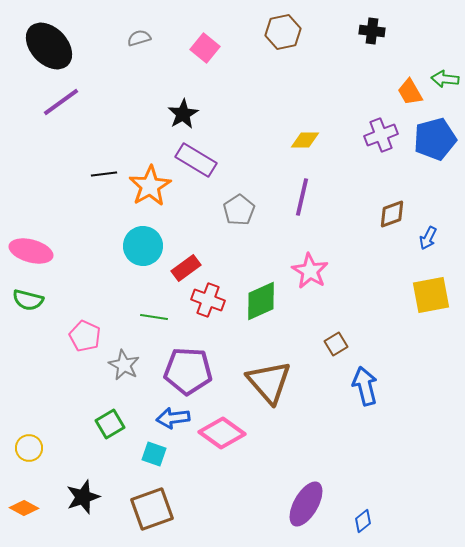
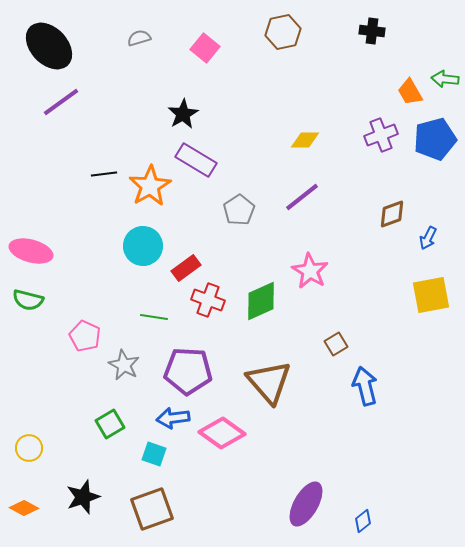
purple line at (302, 197): rotated 39 degrees clockwise
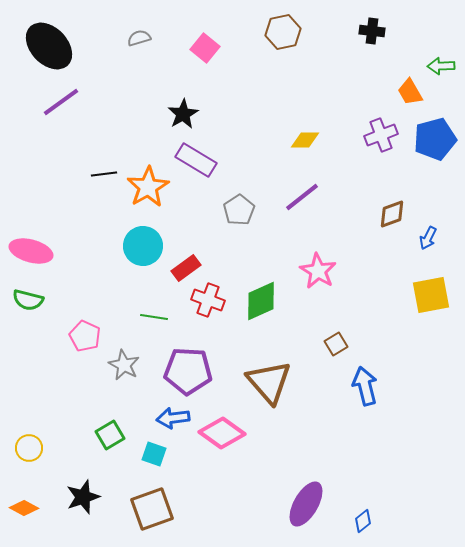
green arrow at (445, 79): moved 4 px left, 13 px up; rotated 8 degrees counterclockwise
orange star at (150, 186): moved 2 px left, 1 px down
pink star at (310, 271): moved 8 px right
green square at (110, 424): moved 11 px down
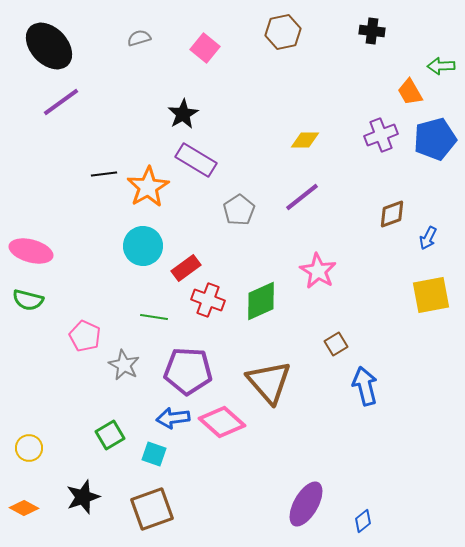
pink diamond at (222, 433): moved 11 px up; rotated 6 degrees clockwise
